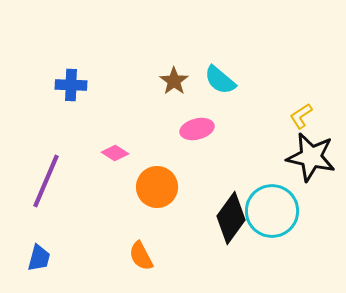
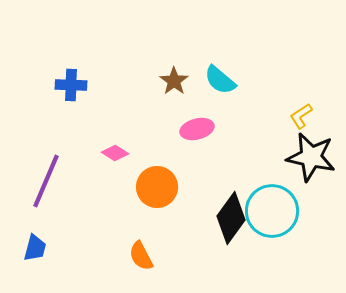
blue trapezoid: moved 4 px left, 10 px up
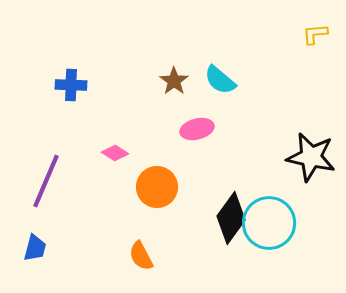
yellow L-shape: moved 14 px right, 82 px up; rotated 28 degrees clockwise
cyan circle: moved 3 px left, 12 px down
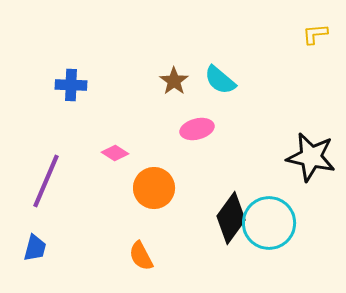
orange circle: moved 3 px left, 1 px down
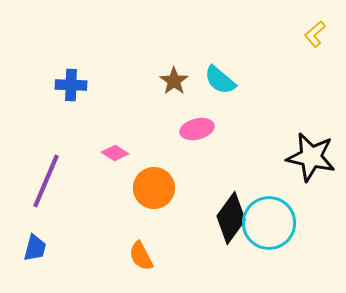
yellow L-shape: rotated 36 degrees counterclockwise
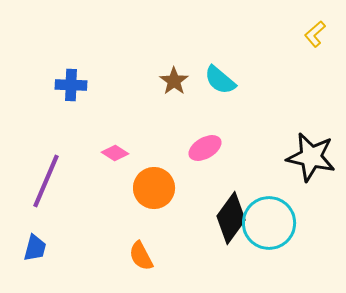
pink ellipse: moved 8 px right, 19 px down; rotated 16 degrees counterclockwise
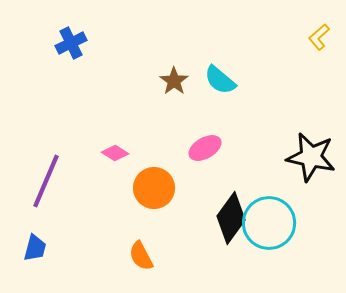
yellow L-shape: moved 4 px right, 3 px down
blue cross: moved 42 px up; rotated 28 degrees counterclockwise
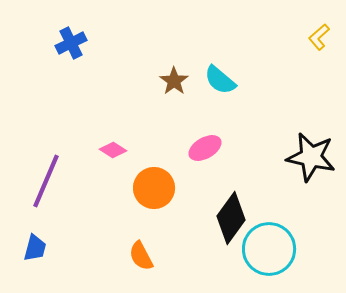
pink diamond: moved 2 px left, 3 px up
cyan circle: moved 26 px down
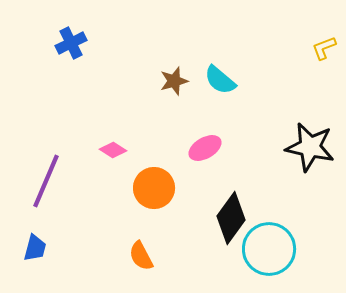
yellow L-shape: moved 5 px right, 11 px down; rotated 20 degrees clockwise
brown star: rotated 20 degrees clockwise
black star: moved 1 px left, 10 px up
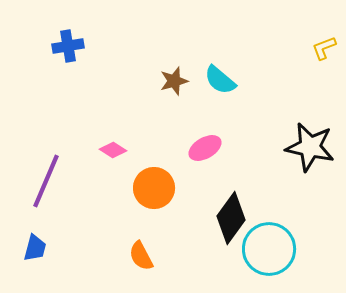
blue cross: moved 3 px left, 3 px down; rotated 16 degrees clockwise
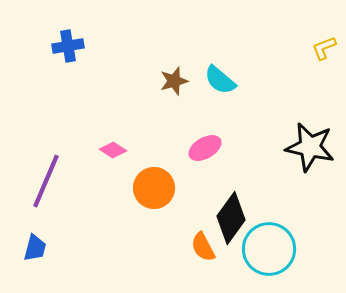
orange semicircle: moved 62 px right, 9 px up
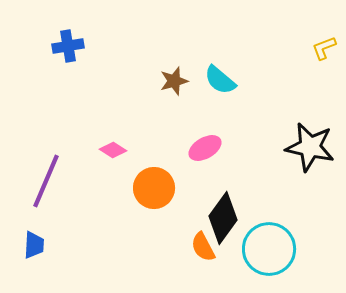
black diamond: moved 8 px left
blue trapezoid: moved 1 px left, 3 px up; rotated 12 degrees counterclockwise
